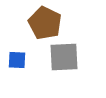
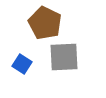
blue square: moved 5 px right, 4 px down; rotated 30 degrees clockwise
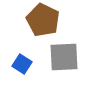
brown pentagon: moved 2 px left, 3 px up
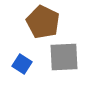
brown pentagon: moved 2 px down
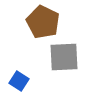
blue square: moved 3 px left, 17 px down
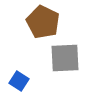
gray square: moved 1 px right, 1 px down
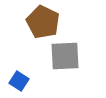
gray square: moved 2 px up
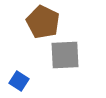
gray square: moved 1 px up
